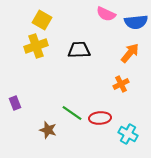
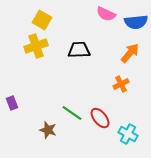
purple rectangle: moved 3 px left
red ellipse: rotated 55 degrees clockwise
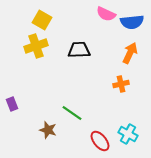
blue semicircle: moved 4 px left
orange arrow: rotated 15 degrees counterclockwise
orange cross: rotated 14 degrees clockwise
purple rectangle: moved 1 px down
red ellipse: moved 23 px down
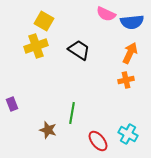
yellow square: moved 2 px right, 1 px down
black trapezoid: rotated 35 degrees clockwise
orange cross: moved 5 px right, 4 px up
green line: rotated 65 degrees clockwise
red ellipse: moved 2 px left
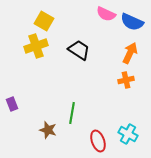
blue semicircle: rotated 30 degrees clockwise
red ellipse: rotated 20 degrees clockwise
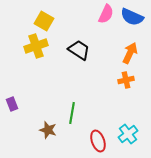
pink semicircle: rotated 90 degrees counterclockwise
blue semicircle: moved 5 px up
cyan cross: rotated 24 degrees clockwise
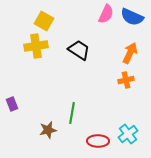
yellow cross: rotated 10 degrees clockwise
brown star: rotated 30 degrees counterclockwise
red ellipse: rotated 70 degrees counterclockwise
